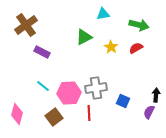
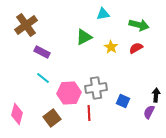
cyan line: moved 8 px up
brown square: moved 2 px left, 1 px down
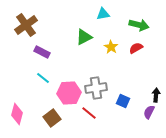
red line: rotated 49 degrees counterclockwise
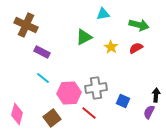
brown cross: rotated 30 degrees counterclockwise
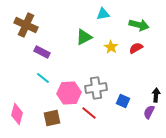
brown square: rotated 24 degrees clockwise
